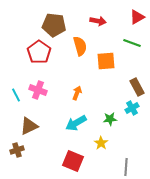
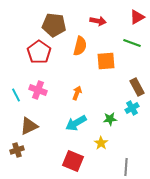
orange semicircle: rotated 30 degrees clockwise
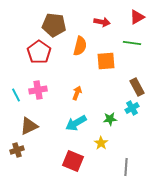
red arrow: moved 4 px right, 1 px down
green line: rotated 12 degrees counterclockwise
pink cross: rotated 30 degrees counterclockwise
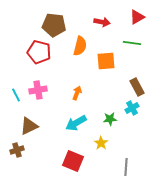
red pentagon: rotated 20 degrees counterclockwise
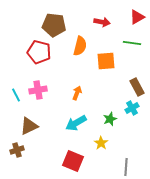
green star: rotated 16 degrees counterclockwise
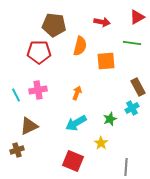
red pentagon: rotated 15 degrees counterclockwise
brown rectangle: moved 1 px right
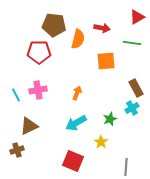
red arrow: moved 6 px down
orange semicircle: moved 2 px left, 7 px up
brown rectangle: moved 2 px left, 1 px down
yellow star: moved 1 px up
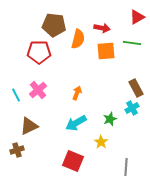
orange square: moved 10 px up
pink cross: rotated 30 degrees counterclockwise
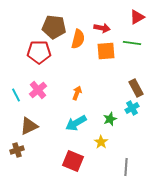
brown pentagon: moved 2 px down
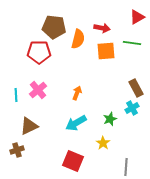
cyan line: rotated 24 degrees clockwise
yellow star: moved 2 px right, 1 px down
